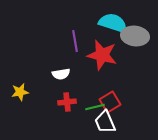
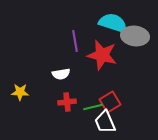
yellow star: rotated 12 degrees clockwise
green line: moved 2 px left
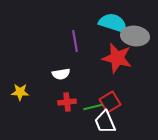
red star: moved 15 px right, 3 px down
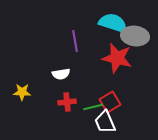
yellow star: moved 2 px right
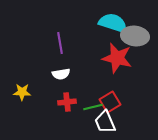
purple line: moved 15 px left, 2 px down
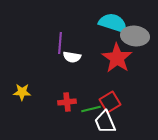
purple line: rotated 15 degrees clockwise
red star: rotated 20 degrees clockwise
white semicircle: moved 11 px right, 17 px up; rotated 18 degrees clockwise
green line: moved 2 px left, 2 px down
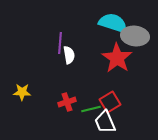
white semicircle: moved 3 px left, 2 px up; rotated 108 degrees counterclockwise
red cross: rotated 12 degrees counterclockwise
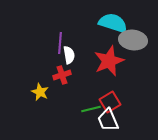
gray ellipse: moved 2 px left, 4 px down
red star: moved 8 px left, 3 px down; rotated 16 degrees clockwise
yellow star: moved 18 px right; rotated 24 degrees clockwise
red cross: moved 5 px left, 27 px up
white trapezoid: moved 3 px right, 2 px up
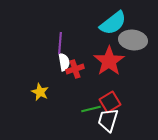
cyan semicircle: rotated 124 degrees clockwise
white semicircle: moved 5 px left, 7 px down
red star: rotated 12 degrees counterclockwise
red cross: moved 13 px right, 6 px up
white trapezoid: rotated 40 degrees clockwise
